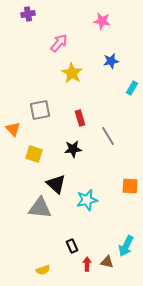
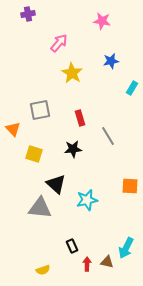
cyan arrow: moved 2 px down
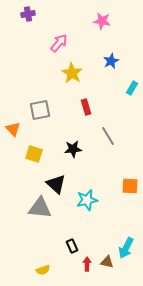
blue star: rotated 14 degrees counterclockwise
red rectangle: moved 6 px right, 11 px up
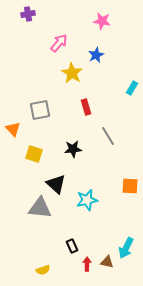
blue star: moved 15 px left, 6 px up
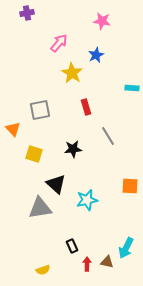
purple cross: moved 1 px left, 1 px up
cyan rectangle: rotated 64 degrees clockwise
gray triangle: rotated 15 degrees counterclockwise
